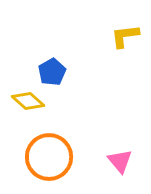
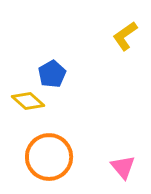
yellow L-shape: rotated 28 degrees counterclockwise
blue pentagon: moved 2 px down
pink triangle: moved 3 px right, 6 px down
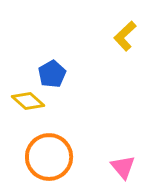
yellow L-shape: rotated 8 degrees counterclockwise
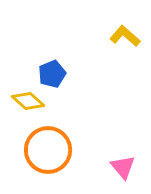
yellow L-shape: rotated 84 degrees clockwise
blue pentagon: rotated 8 degrees clockwise
orange circle: moved 1 px left, 7 px up
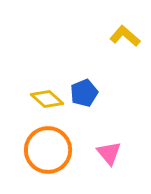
blue pentagon: moved 32 px right, 19 px down
yellow diamond: moved 19 px right, 2 px up
pink triangle: moved 14 px left, 14 px up
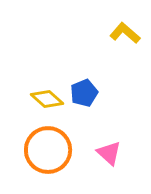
yellow L-shape: moved 3 px up
pink triangle: rotated 8 degrees counterclockwise
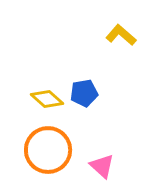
yellow L-shape: moved 4 px left, 2 px down
blue pentagon: rotated 12 degrees clockwise
pink triangle: moved 7 px left, 13 px down
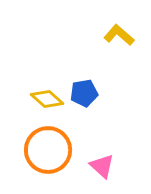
yellow L-shape: moved 2 px left
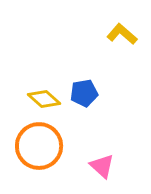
yellow L-shape: moved 3 px right, 1 px up
yellow diamond: moved 3 px left
orange circle: moved 9 px left, 4 px up
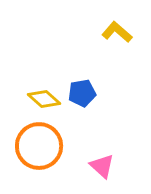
yellow L-shape: moved 5 px left, 2 px up
blue pentagon: moved 2 px left
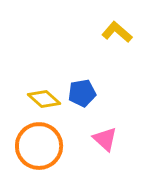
pink triangle: moved 3 px right, 27 px up
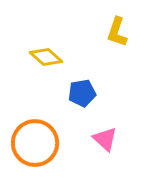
yellow L-shape: rotated 112 degrees counterclockwise
yellow diamond: moved 2 px right, 42 px up
orange circle: moved 4 px left, 3 px up
